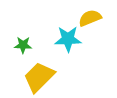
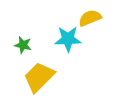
green star: rotated 12 degrees clockwise
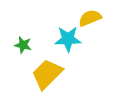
yellow trapezoid: moved 8 px right, 3 px up
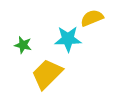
yellow semicircle: moved 2 px right
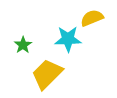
green star: rotated 24 degrees clockwise
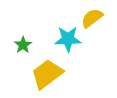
yellow semicircle: rotated 15 degrees counterclockwise
yellow trapezoid: rotated 8 degrees clockwise
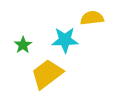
yellow semicircle: rotated 30 degrees clockwise
cyan star: moved 3 px left, 1 px down
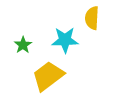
yellow semicircle: rotated 80 degrees counterclockwise
yellow trapezoid: moved 1 px right, 2 px down
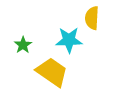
cyan star: moved 4 px right
yellow trapezoid: moved 4 px right, 4 px up; rotated 72 degrees clockwise
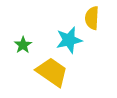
cyan star: rotated 12 degrees counterclockwise
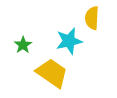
cyan star: moved 1 px down
yellow trapezoid: moved 1 px down
